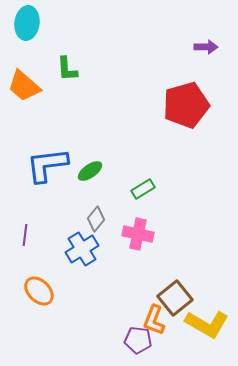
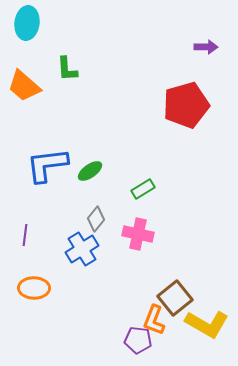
orange ellipse: moved 5 px left, 3 px up; rotated 44 degrees counterclockwise
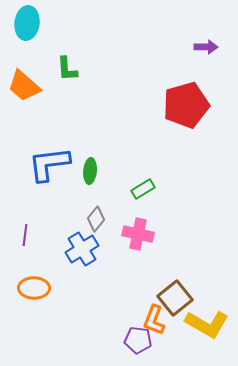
blue L-shape: moved 2 px right, 1 px up
green ellipse: rotated 50 degrees counterclockwise
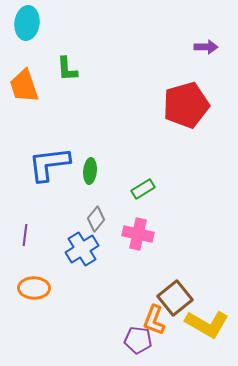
orange trapezoid: rotated 30 degrees clockwise
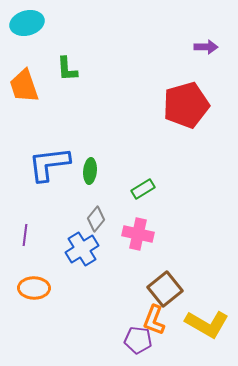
cyan ellipse: rotated 68 degrees clockwise
brown square: moved 10 px left, 9 px up
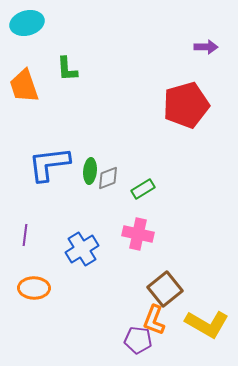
gray diamond: moved 12 px right, 41 px up; rotated 30 degrees clockwise
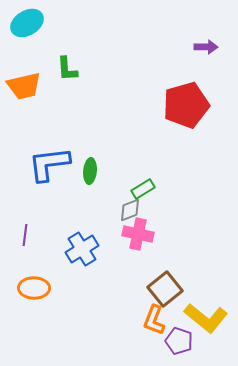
cyan ellipse: rotated 16 degrees counterclockwise
orange trapezoid: rotated 84 degrees counterclockwise
gray diamond: moved 22 px right, 32 px down
yellow L-shape: moved 1 px left, 6 px up; rotated 9 degrees clockwise
purple pentagon: moved 41 px right, 1 px down; rotated 12 degrees clockwise
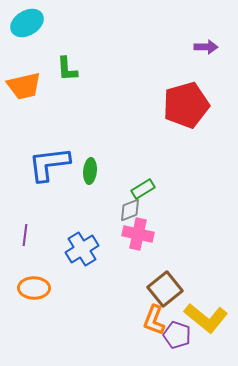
purple pentagon: moved 2 px left, 6 px up
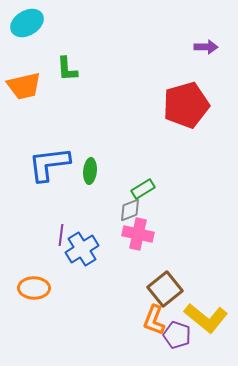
purple line: moved 36 px right
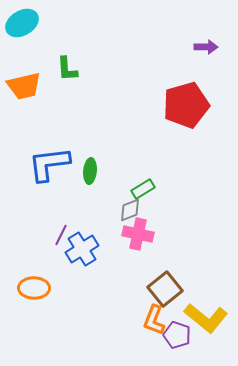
cyan ellipse: moved 5 px left
purple line: rotated 20 degrees clockwise
